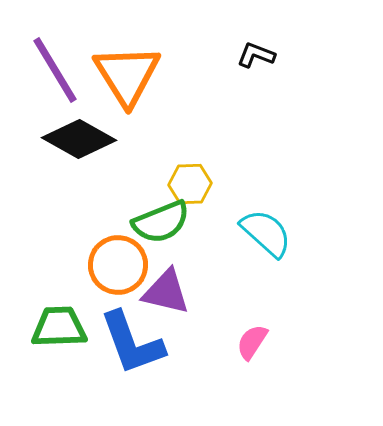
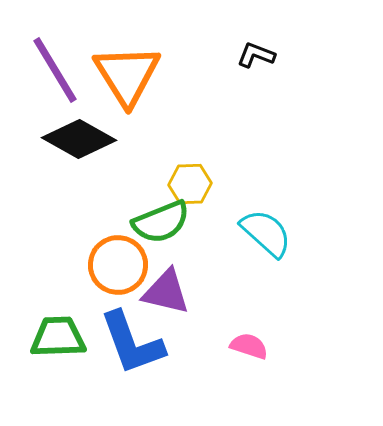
green trapezoid: moved 1 px left, 10 px down
pink semicircle: moved 3 px left, 4 px down; rotated 75 degrees clockwise
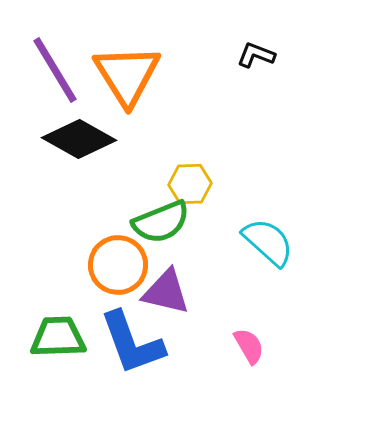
cyan semicircle: moved 2 px right, 9 px down
pink semicircle: rotated 42 degrees clockwise
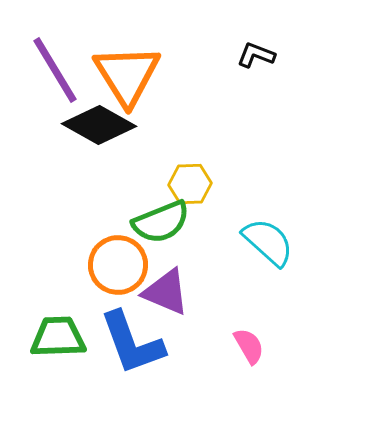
black diamond: moved 20 px right, 14 px up
purple triangle: rotated 10 degrees clockwise
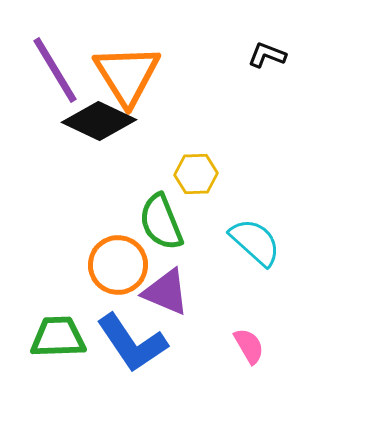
black L-shape: moved 11 px right
black diamond: moved 4 px up; rotated 4 degrees counterclockwise
yellow hexagon: moved 6 px right, 10 px up
green semicircle: rotated 90 degrees clockwise
cyan semicircle: moved 13 px left
blue L-shape: rotated 14 degrees counterclockwise
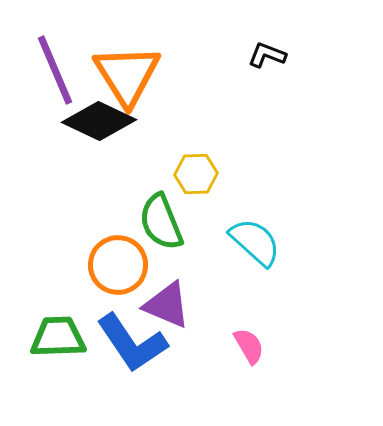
purple line: rotated 8 degrees clockwise
purple triangle: moved 1 px right, 13 px down
